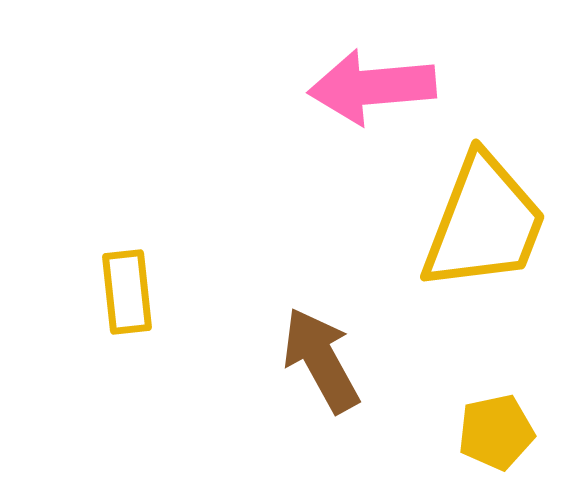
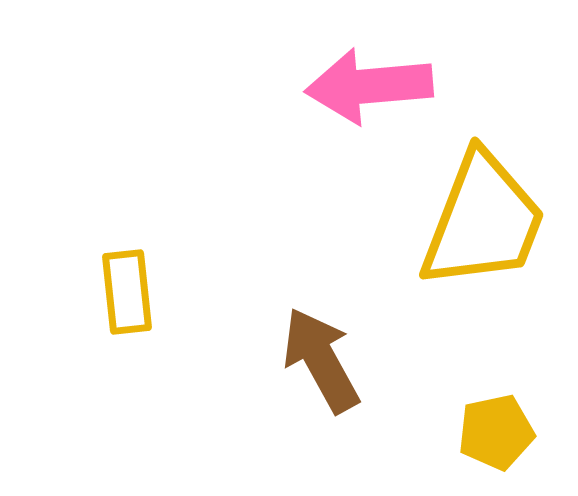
pink arrow: moved 3 px left, 1 px up
yellow trapezoid: moved 1 px left, 2 px up
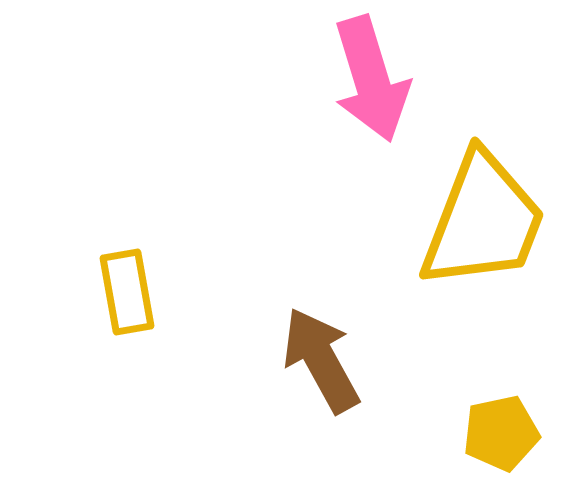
pink arrow: moved 2 px right, 7 px up; rotated 102 degrees counterclockwise
yellow rectangle: rotated 4 degrees counterclockwise
yellow pentagon: moved 5 px right, 1 px down
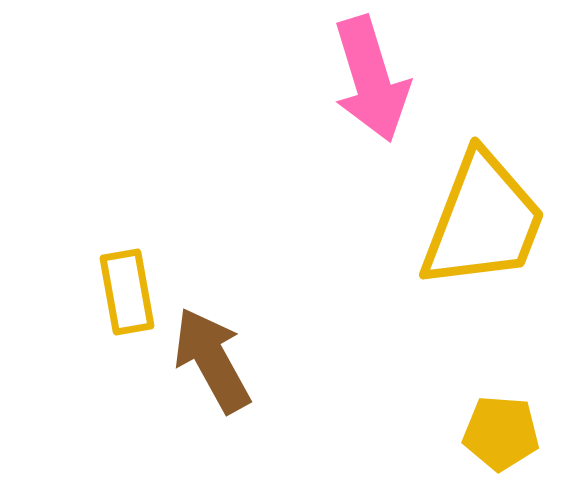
brown arrow: moved 109 px left
yellow pentagon: rotated 16 degrees clockwise
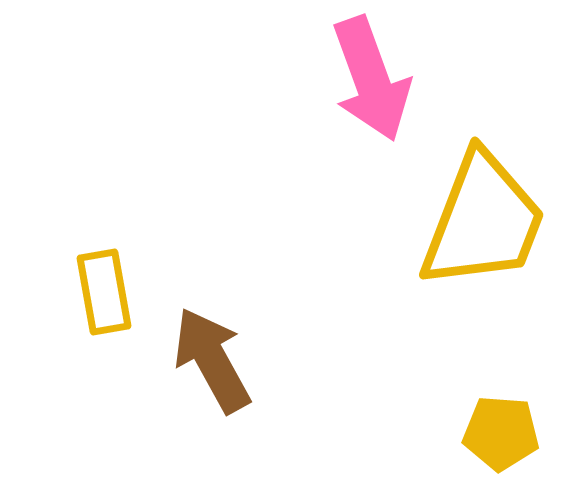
pink arrow: rotated 3 degrees counterclockwise
yellow rectangle: moved 23 px left
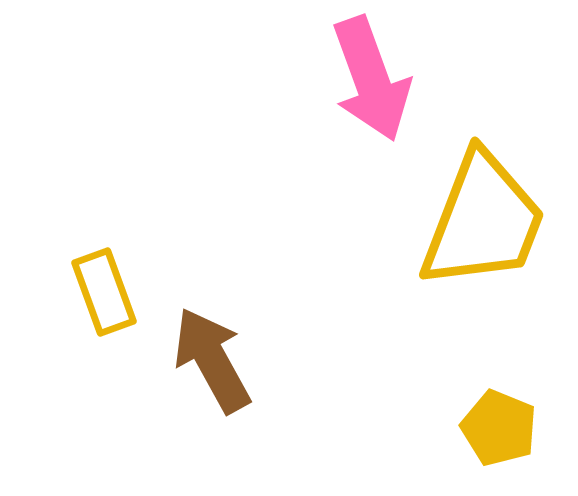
yellow rectangle: rotated 10 degrees counterclockwise
yellow pentagon: moved 2 px left, 5 px up; rotated 18 degrees clockwise
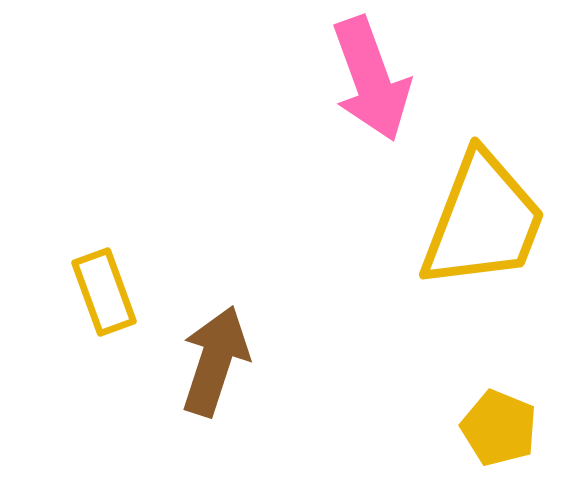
brown arrow: moved 3 px right, 1 px down; rotated 47 degrees clockwise
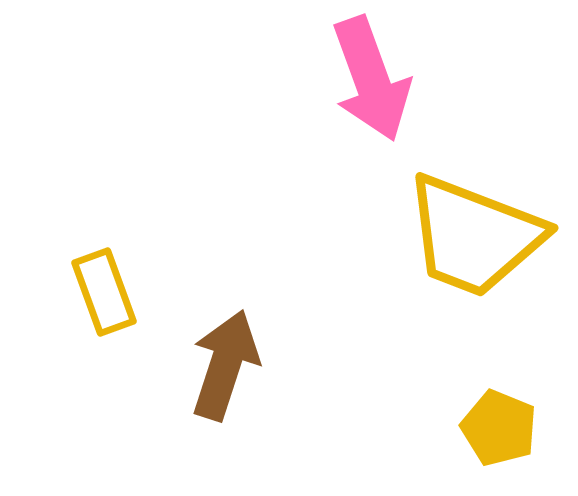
yellow trapezoid: moved 9 px left, 15 px down; rotated 90 degrees clockwise
brown arrow: moved 10 px right, 4 px down
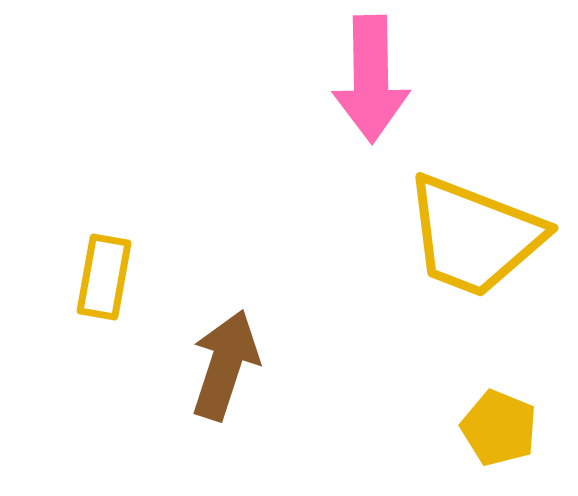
pink arrow: rotated 19 degrees clockwise
yellow rectangle: moved 15 px up; rotated 30 degrees clockwise
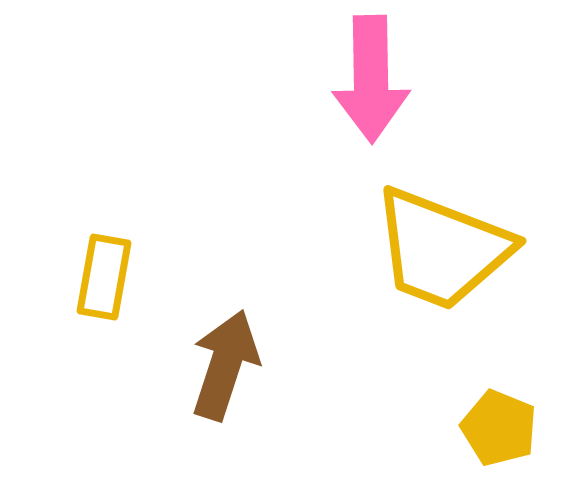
yellow trapezoid: moved 32 px left, 13 px down
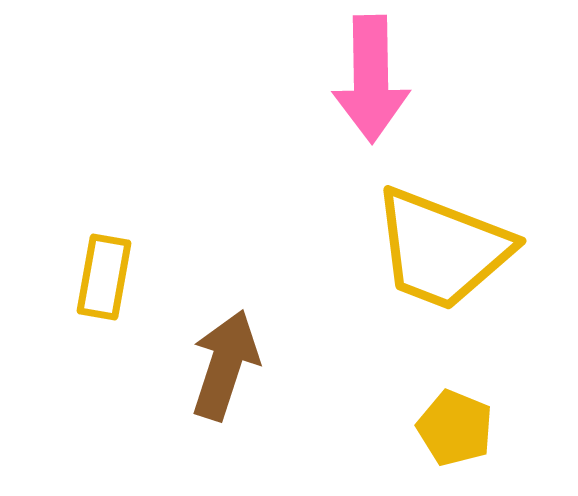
yellow pentagon: moved 44 px left
